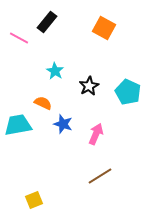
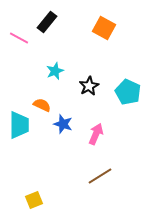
cyan star: rotated 18 degrees clockwise
orange semicircle: moved 1 px left, 2 px down
cyan trapezoid: moved 1 px right; rotated 100 degrees clockwise
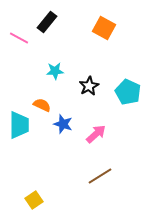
cyan star: rotated 18 degrees clockwise
pink arrow: rotated 25 degrees clockwise
yellow square: rotated 12 degrees counterclockwise
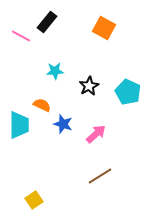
pink line: moved 2 px right, 2 px up
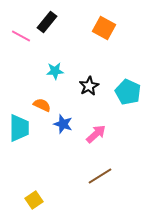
cyan trapezoid: moved 3 px down
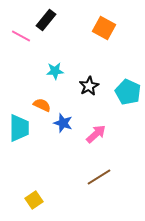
black rectangle: moved 1 px left, 2 px up
blue star: moved 1 px up
brown line: moved 1 px left, 1 px down
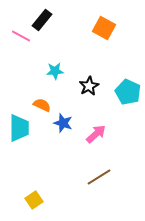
black rectangle: moved 4 px left
